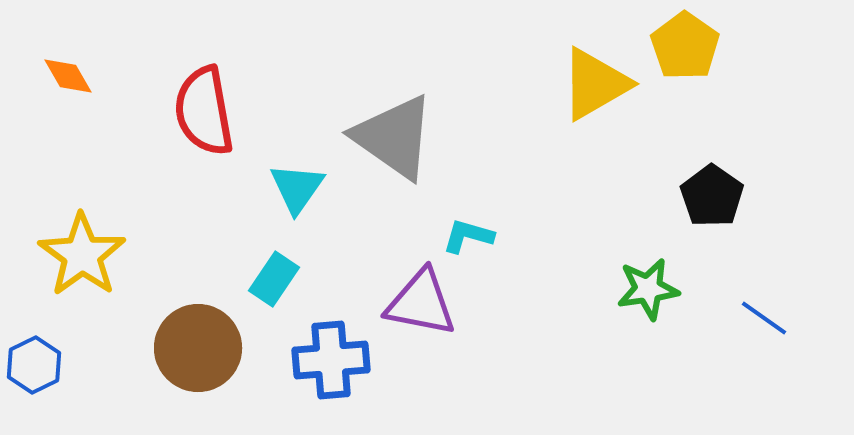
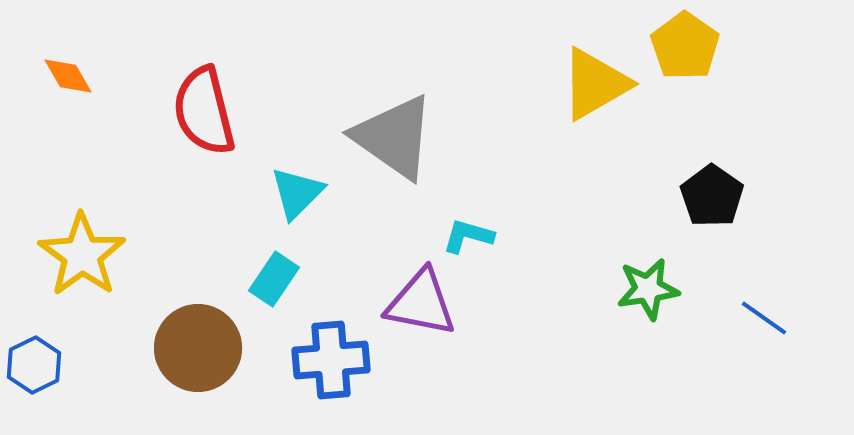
red semicircle: rotated 4 degrees counterclockwise
cyan triangle: moved 5 px down; rotated 10 degrees clockwise
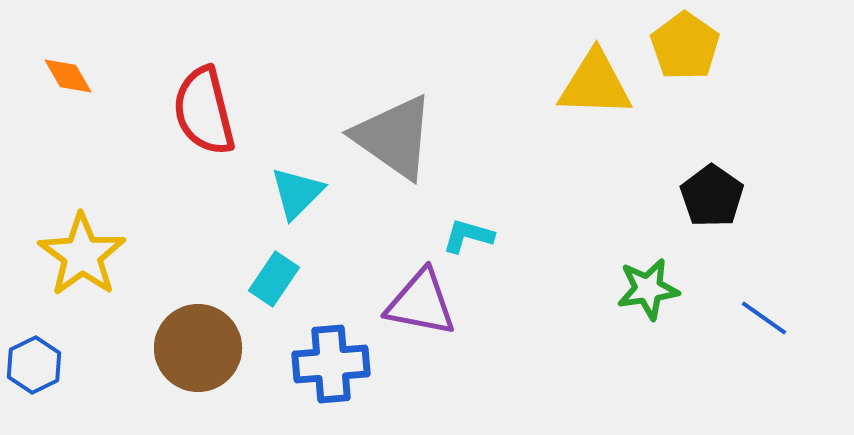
yellow triangle: rotated 32 degrees clockwise
blue cross: moved 4 px down
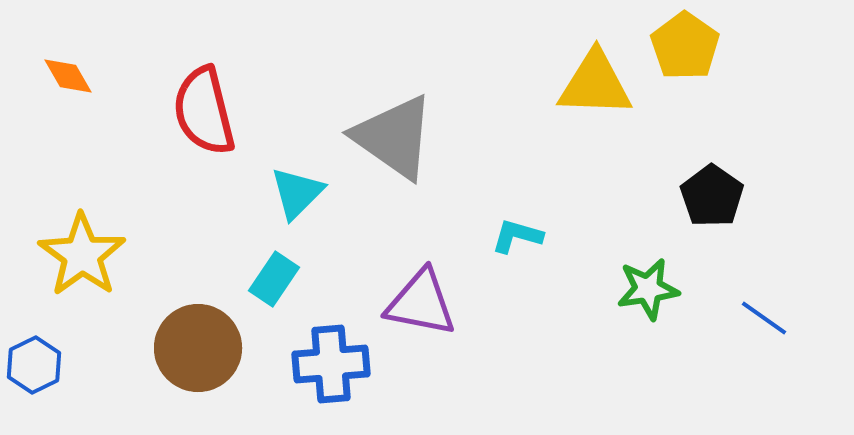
cyan L-shape: moved 49 px right
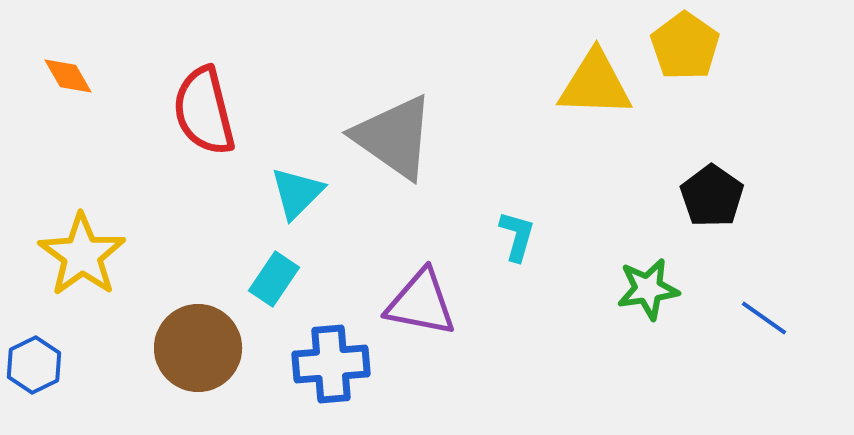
cyan L-shape: rotated 90 degrees clockwise
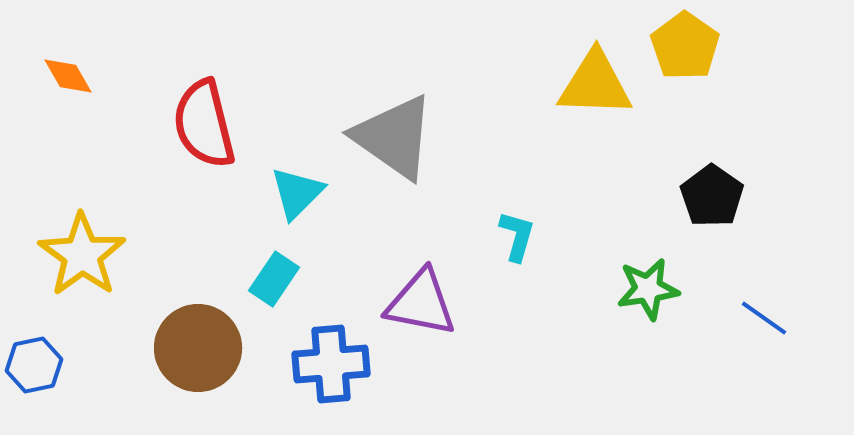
red semicircle: moved 13 px down
blue hexagon: rotated 14 degrees clockwise
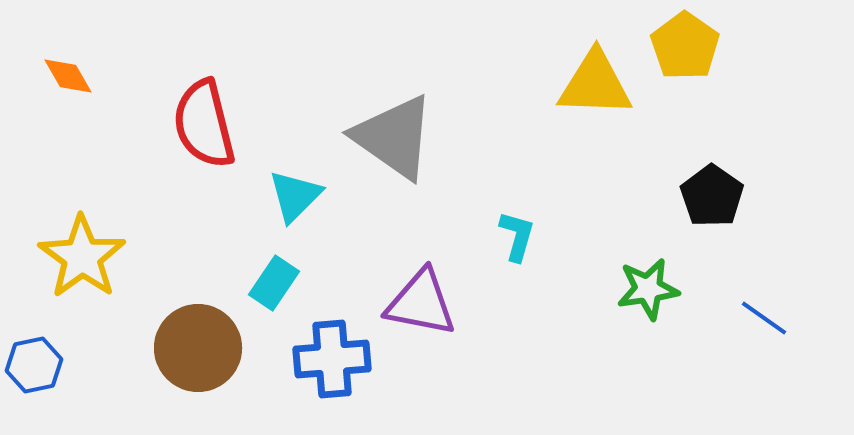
cyan triangle: moved 2 px left, 3 px down
yellow star: moved 2 px down
cyan rectangle: moved 4 px down
blue cross: moved 1 px right, 5 px up
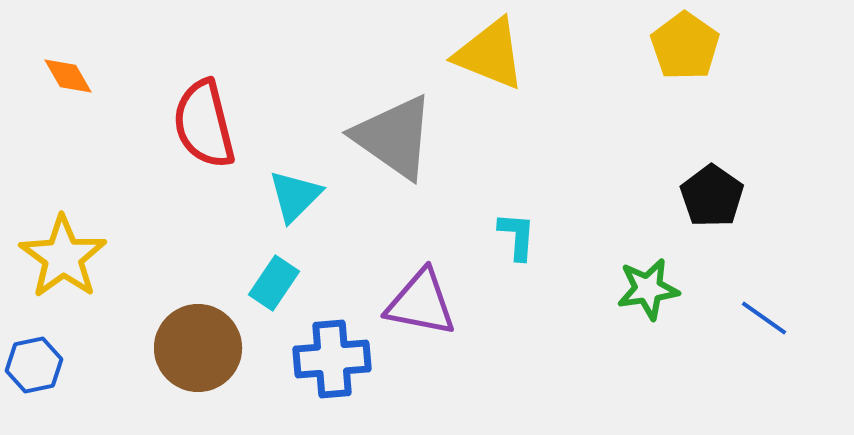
yellow triangle: moved 105 px left, 30 px up; rotated 20 degrees clockwise
cyan L-shape: rotated 12 degrees counterclockwise
yellow star: moved 19 px left
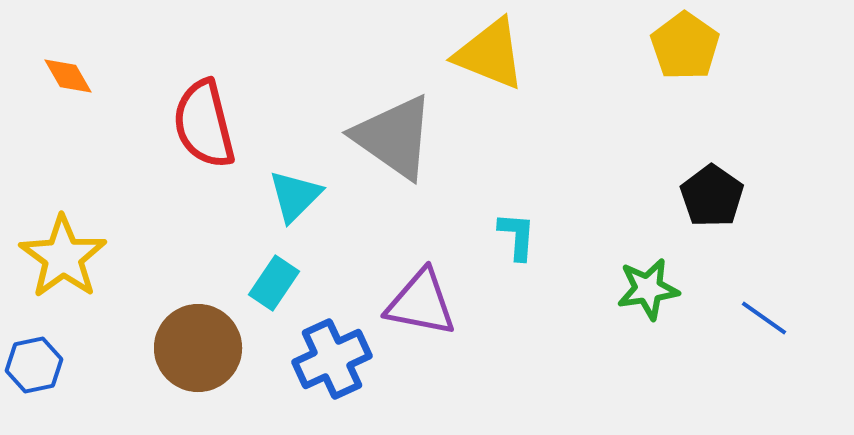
blue cross: rotated 20 degrees counterclockwise
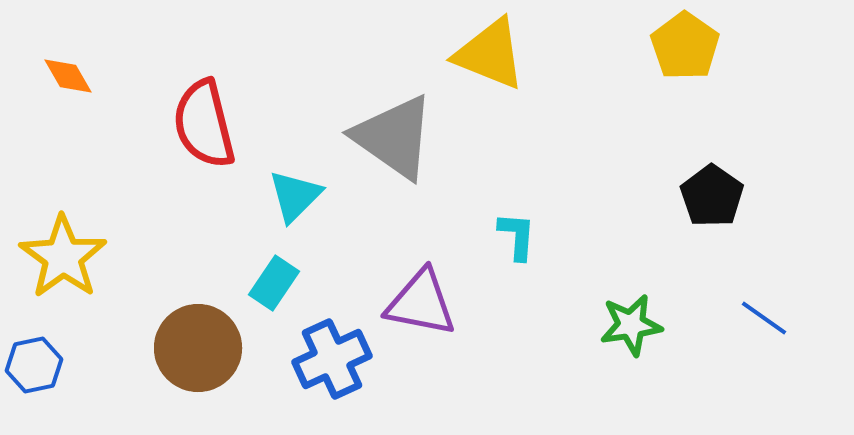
green star: moved 17 px left, 36 px down
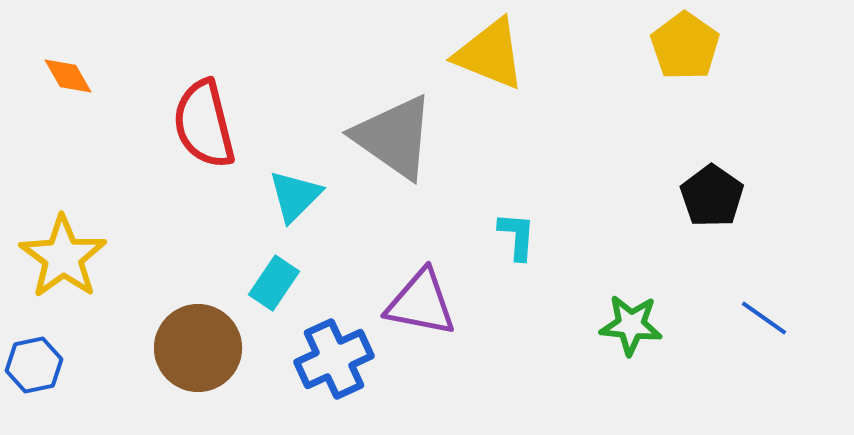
green star: rotated 14 degrees clockwise
blue cross: moved 2 px right
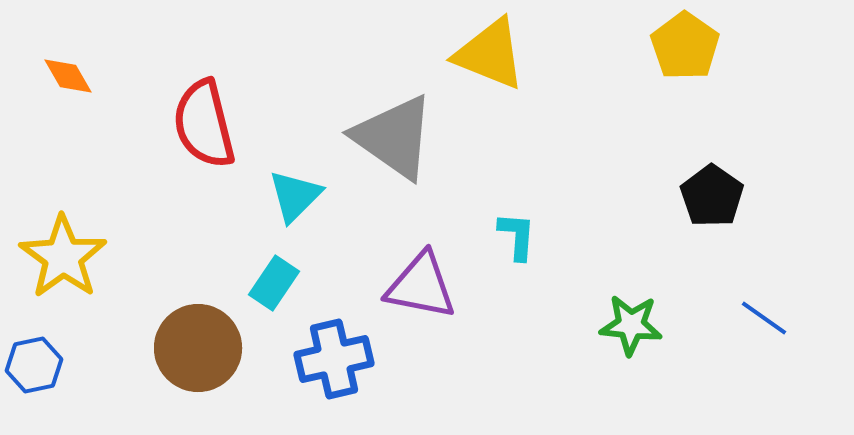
purple triangle: moved 17 px up
blue cross: rotated 12 degrees clockwise
